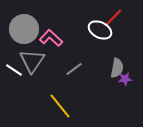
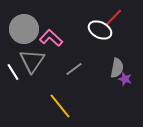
white line: moved 1 px left, 2 px down; rotated 24 degrees clockwise
purple star: rotated 24 degrees clockwise
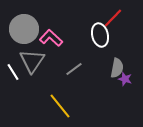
white ellipse: moved 5 px down; rotated 50 degrees clockwise
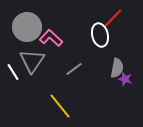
gray circle: moved 3 px right, 2 px up
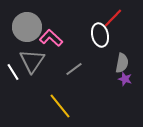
gray semicircle: moved 5 px right, 5 px up
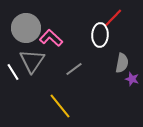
gray circle: moved 1 px left, 1 px down
white ellipse: rotated 15 degrees clockwise
purple star: moved 7 px right
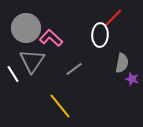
white line: moved 2 px down
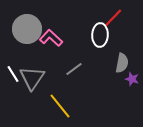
gray circle: moved 1 px right, 1 px down
gray triangle: moved 17 px down
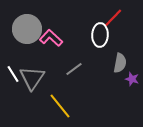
gray semicircle: moved 2 px left
